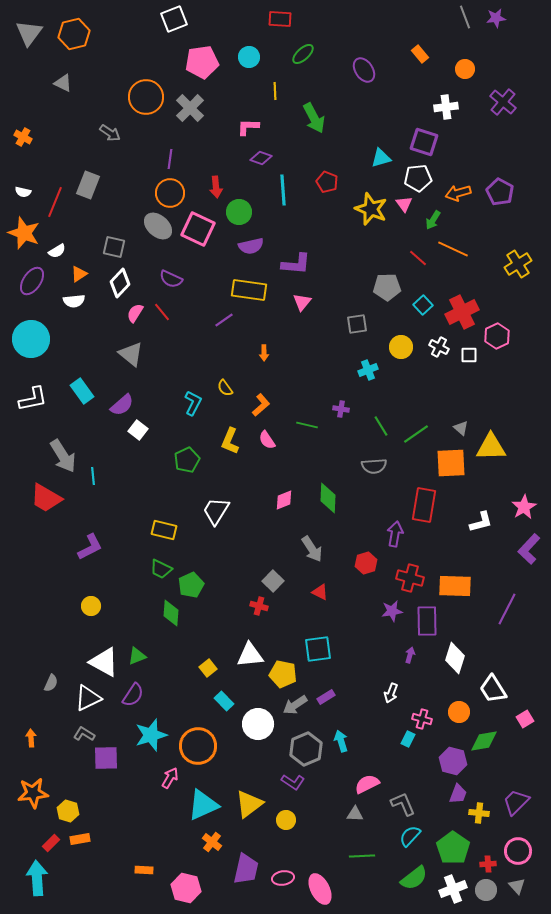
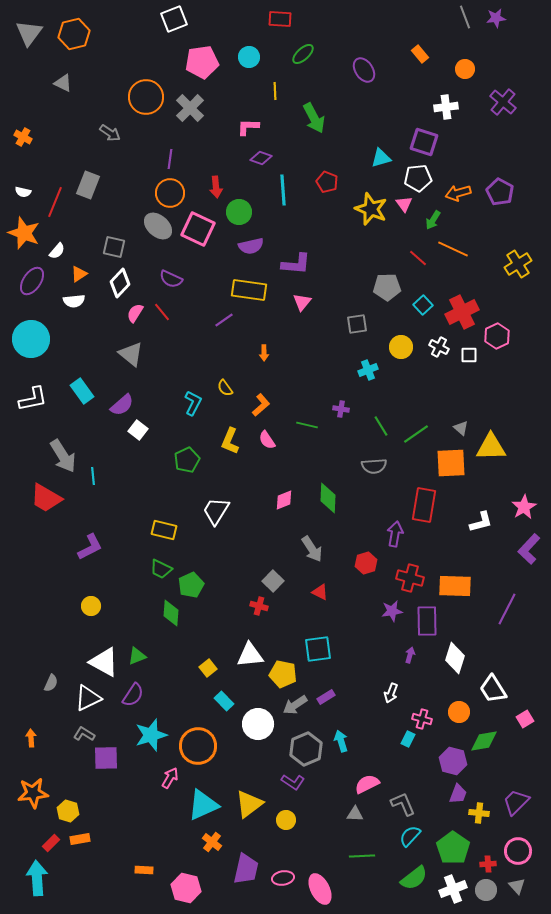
white semicircle at (57, 251): rotated 18 degrees counterclockwise
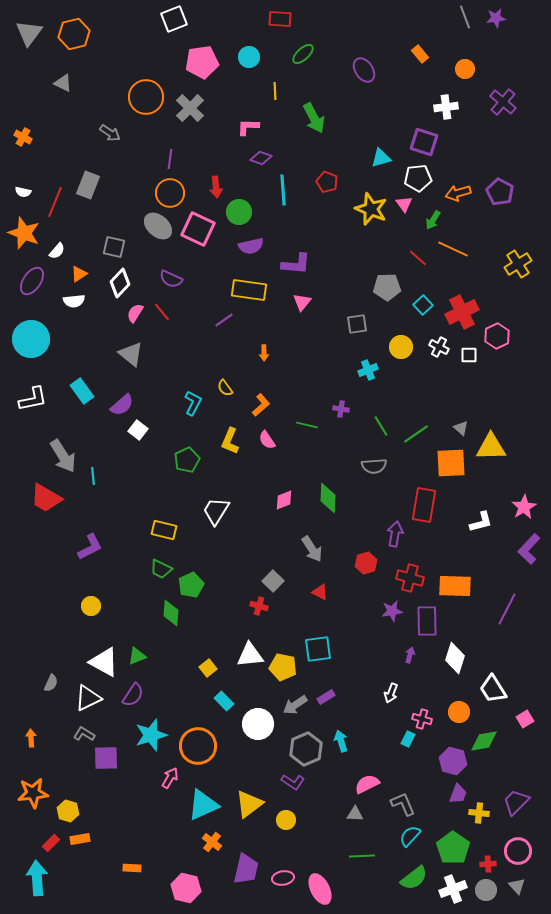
yellow pentagon at (283, 674): moved 7 px up
orange rectangle at (144, 870): moved 12 px left, 2 px up
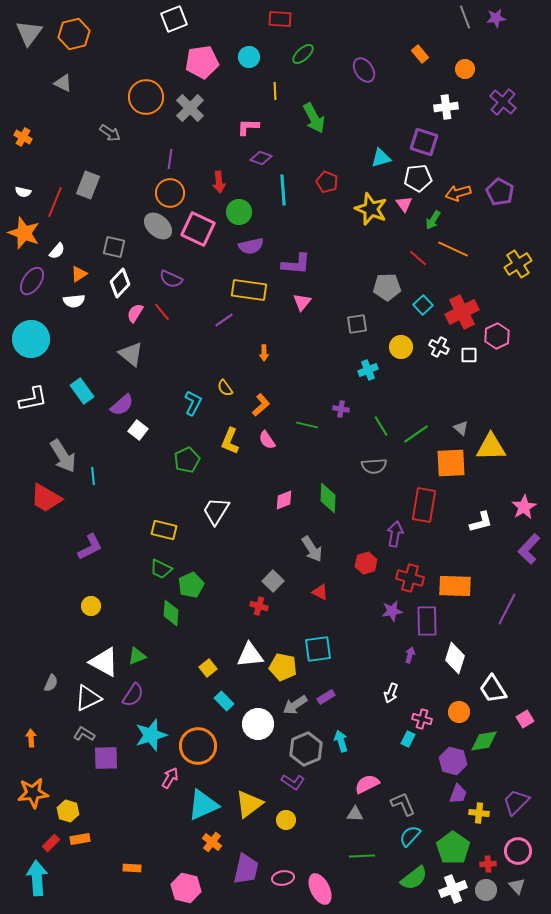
red arrow at (216, 187): moved 3 px right, 5 px up
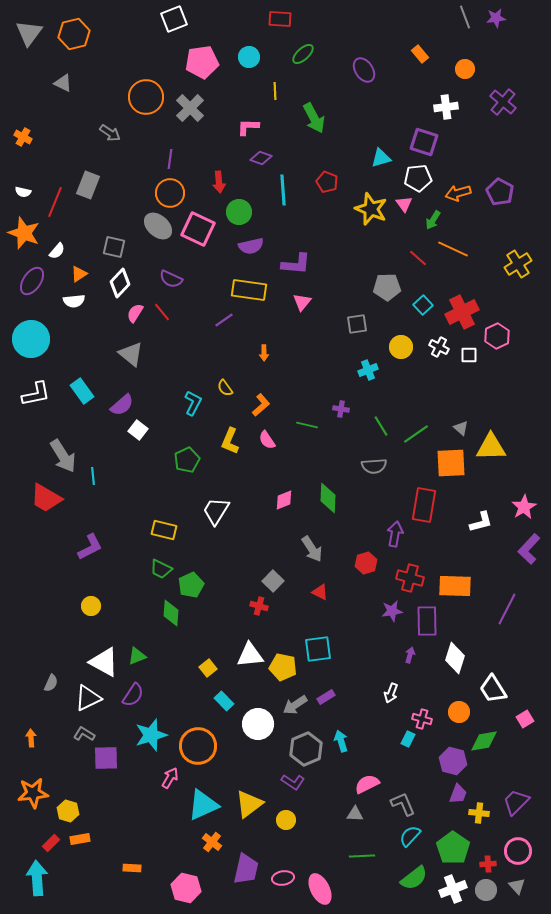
white L-shape at (33, 399): moved 3 px right, 5 px up
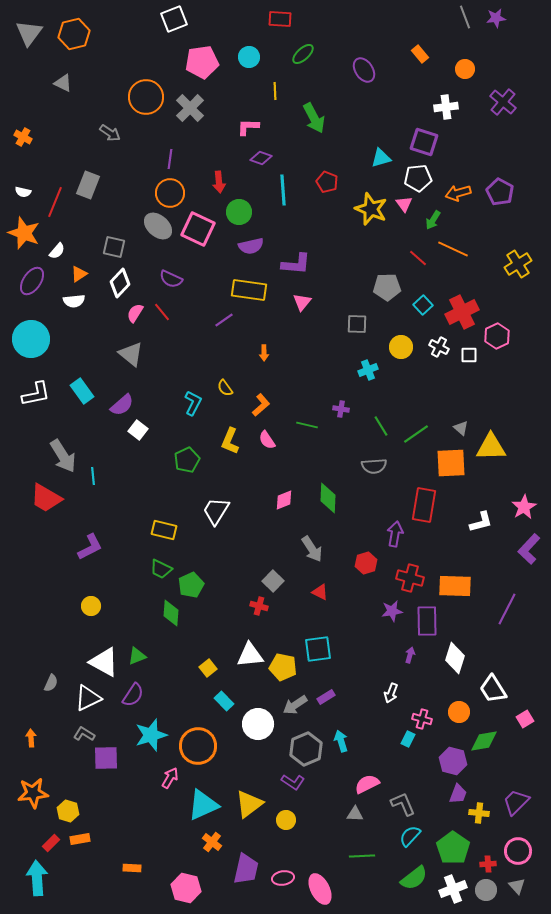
gray square at (357, 324): rotated 10 degrees clockwise
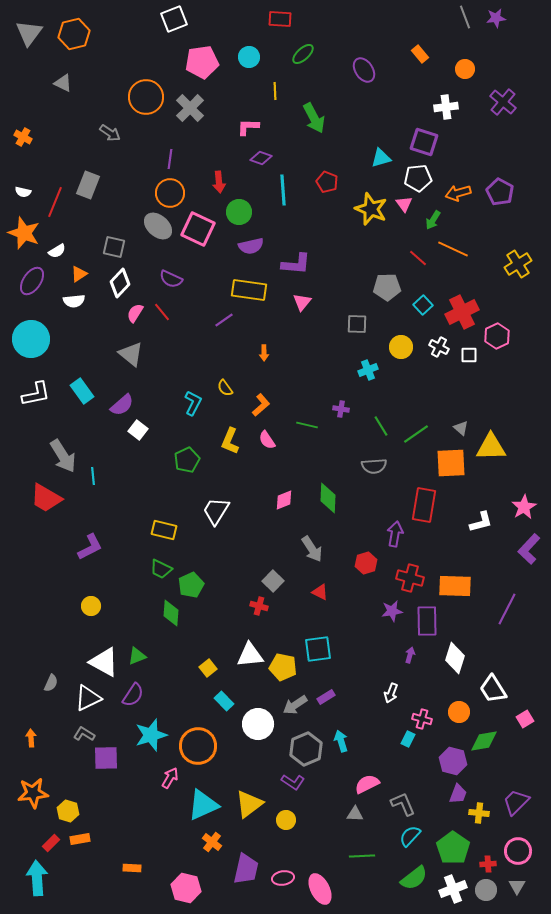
white semicircle at (57, 251): rotated 18 degrees clockwise
gray triangle at (517, 886): rotated 12 degrees clockwise
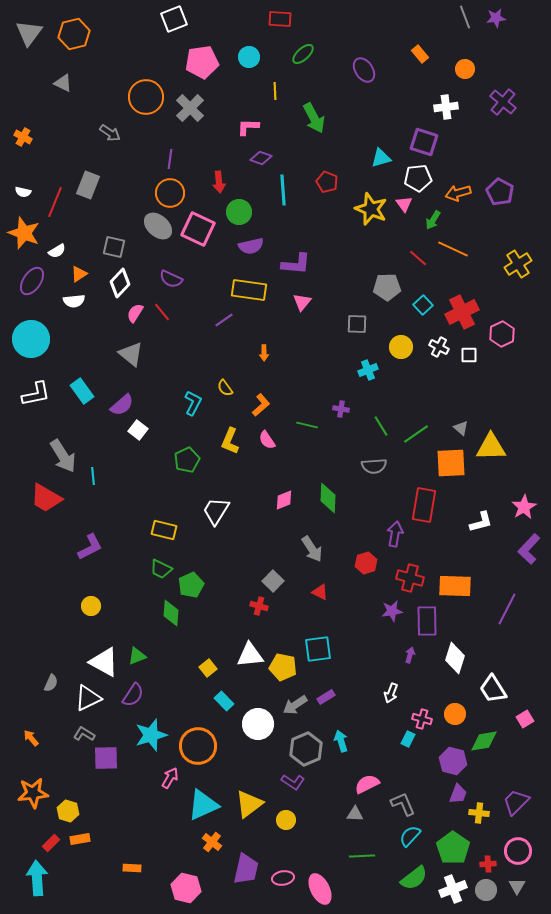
pink hexagon at (497, 336): moved 5 px right, 2 px up
orange circle at (459, 712): moved 4 px left, 2 px down
orange arrow at (31, 738): rotated 36 degrees counterclockwise
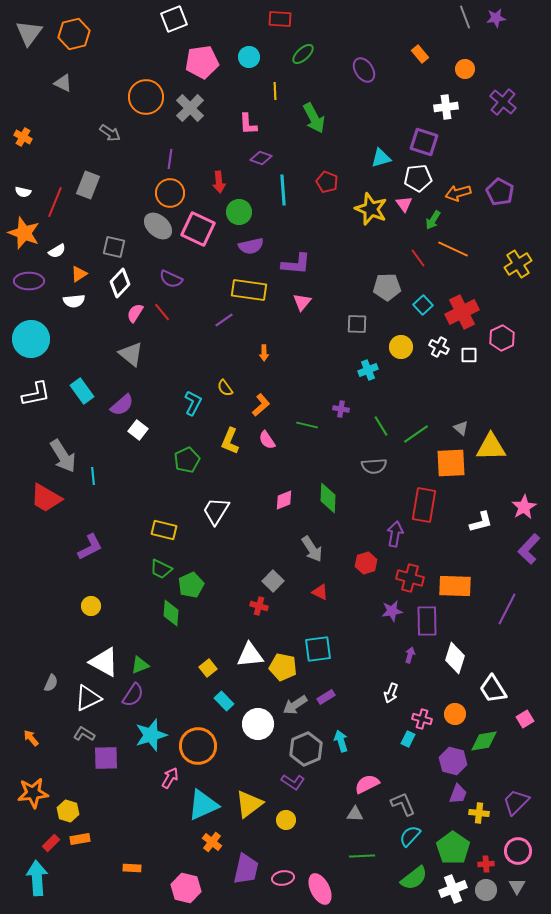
pink L-shape at (248, 127): moved 3 px up; rotated 95 degrees counterclockwise
red line at (418, 258): rotated 12 degrees clockwise
purple ellipse at (32, 281): moved 3 px left; rotated 56 degrees clockwise
pink hexagon at (502, 334): moved 4 px down
green triangle at (137, 656): moved 3 px right, 9 px down
red cross at (488, 864): moved 2 px left
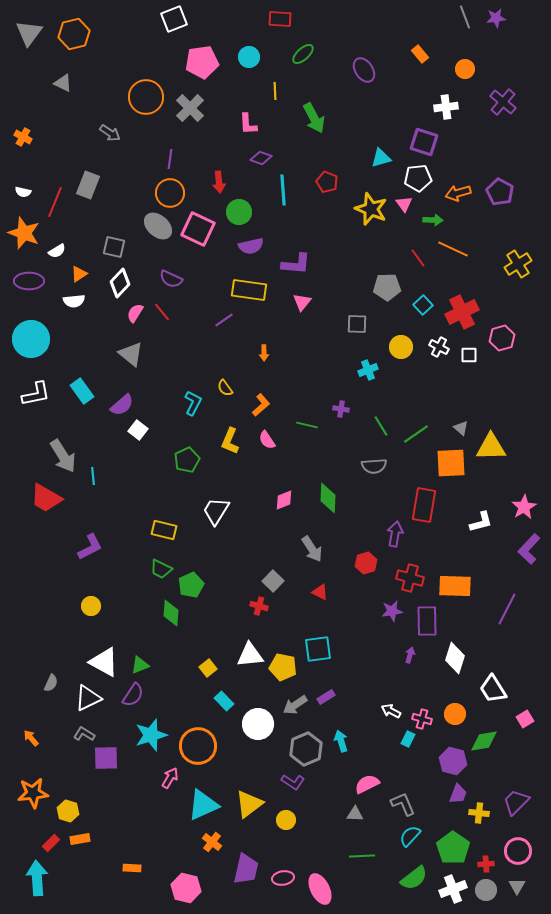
green arrow at (433, 220): rotated 120 degrees counterclockwise
pink hexagon at (502, 338): rotated 10 degrees clockwise
white arrow at (391, 693): moved 18 px down; rotated 96 degrees clockwise
